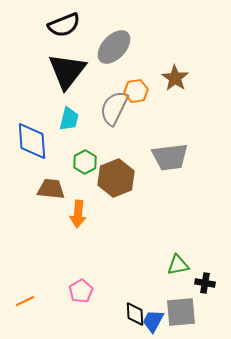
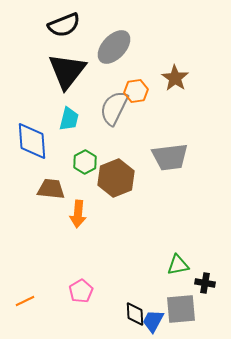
gray square: moved 3 px up
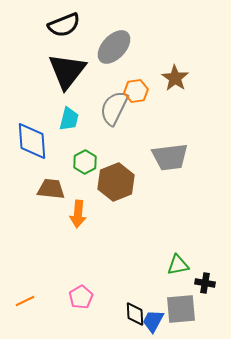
brown hexagon: moved 4 px down
pink pentagon: moved 6 px down
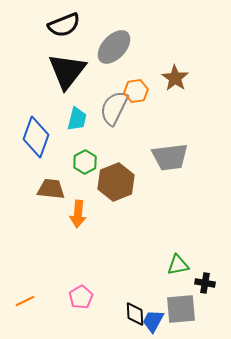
cyan trapezoid: moved 8 px right
blue diamond: moved 4 px right, 4 px up; rotated 24 degrees clockwise
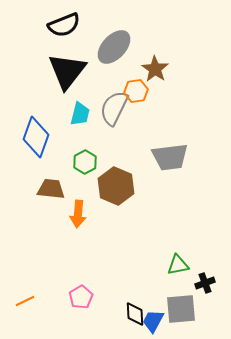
brown star: moved 20 px left, 9 px up
cyan trapezoid: moved 3 px right, 5 px up
brown hexagon: moved 4 px down; rotated 15 degrees counterclockwise
black cross: rotated 30 degrees counterclockwise
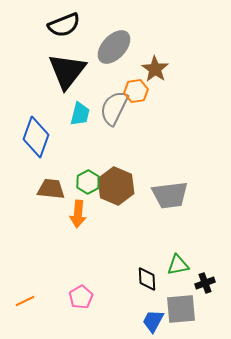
gray trapezoid: moved 38 px down
green hexagon: moved 3 px right, 20 px down
black diamond: moved 12 px right, 35 px up
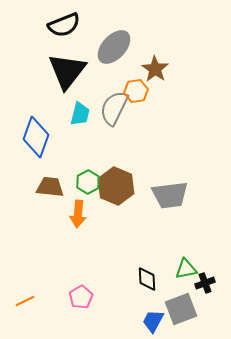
brown trapezoid: moved 1 px left, 2 px up
green triangle: moved 8 px right, 4 px down
gray square: rotated 16 degrees counterclockwise
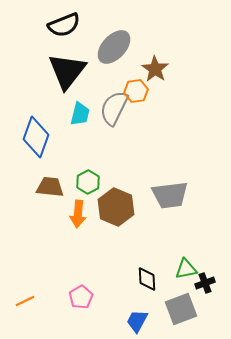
brown hexagon: moved 21 px down
blue trapezoid: moved 16 px left
